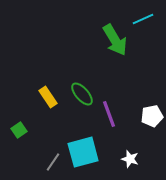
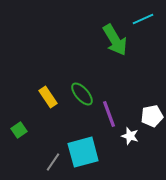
white star: moved 23 px up
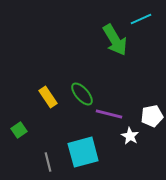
cyan line: moved 2 px left
purple line: rotated 56 degrees counterclockwise
white star: rotated 12 degrees clockwise
gray line: moved 5 px left; rotated 48 degrees counterclockwise
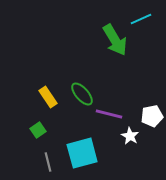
green square: moved 19 px right
cyan square: moved 1 px left, 1 px down
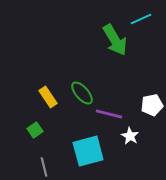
green ellipse: moved 1 px up
white pentagon: moved 11 px up
green square: moved 3 px left
cyan square: moved 6 px right, 2 px up
gray line: moved 4 px left, 5 px down
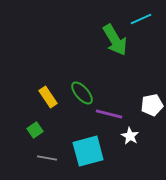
gray line: moved 3 px right, 9 px up; rotated 66 degrees counterclockwise
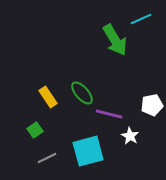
gray line: rotated 36 degrees counterclockwise
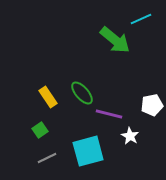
green arrow: rotated 20 degrees counterclockwise
green square: moved 5 px right
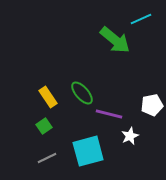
green square: moved 4 px right, 4 px up
white star: rotated 18 degrees clockwise
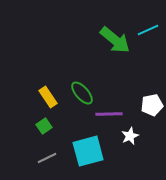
cyan line: moved 7 px right, 11 px down
purple line: rotated 16 degrees counterclockwise
